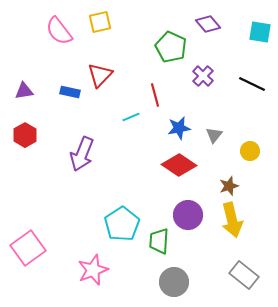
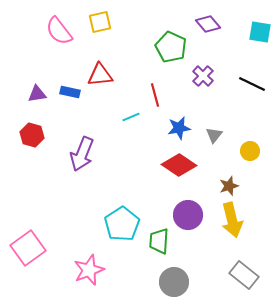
red triangle: rotated 40 degrees clockwise
purple triangle: moved 13 px right, 3 px down
red hexagon: moved 7 px right; rotated 15 degrees counterclockwise
pink star: moved 4 px left
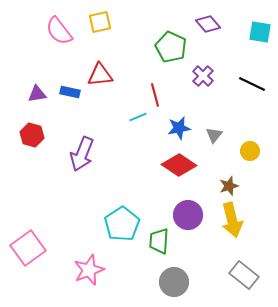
cyan line: moved 7 px right
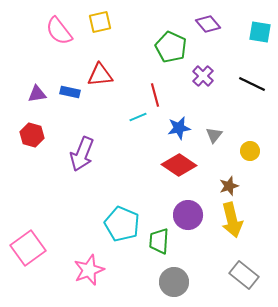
cyan pentagon: rotated 16 degrees counterclockwise
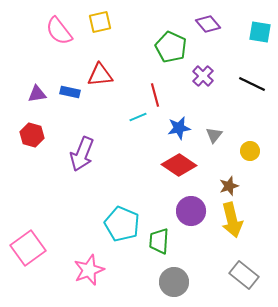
purple circle: moved 3 px right, 4 px up
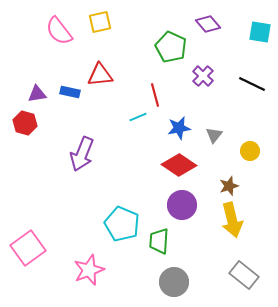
red hexagon: moved 7 px left, 12 px up
purple circle: moved 9 px left, 6 px up
